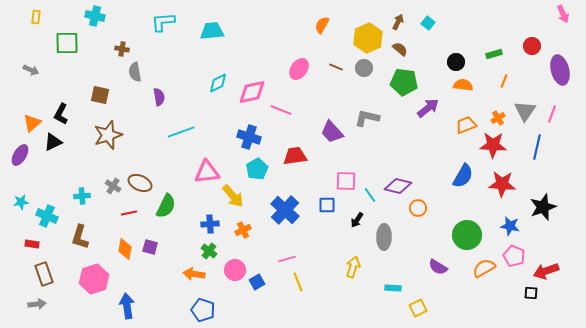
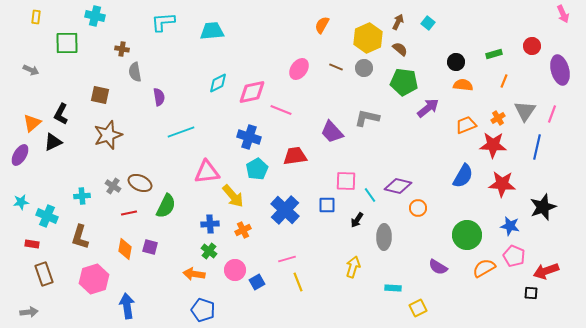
gray arrow at (37, 304): moved 8 px left, 8 px down
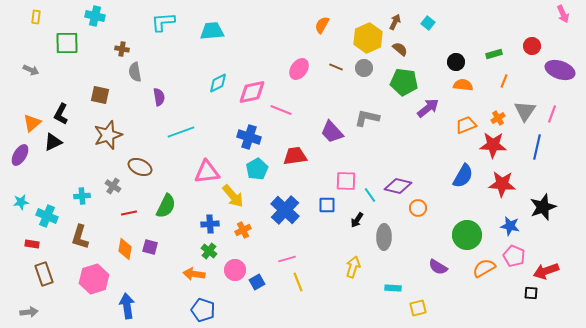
brown arrow at (398, 22): moved 3 px left
purple ellipse at (560, 70): rotated 56 degrees counterclockwise
brown ellipse at (140, 183): moved 16 px up
yellow square at (418, 308): rotated 12 degrees clockwise
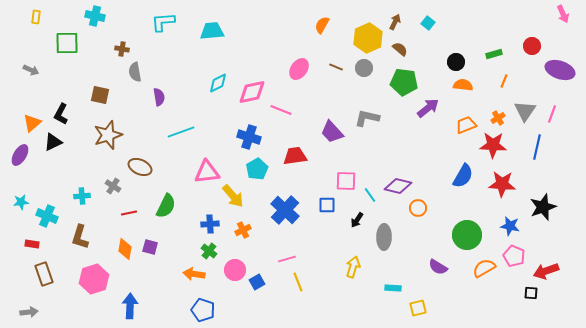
blue arrow at (127, 306): moved 3 px right; rotated 10 degrees clockwise
